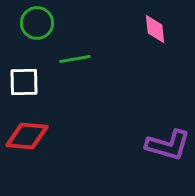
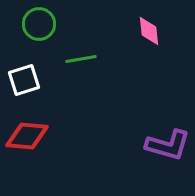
green circle: moved 2 px right, 1 px down
pink diamond: moved 6 px left, 2 px down
green line: moved 6 px right
white square: moved 2 px up; rotated 16 degrees counterclockwise
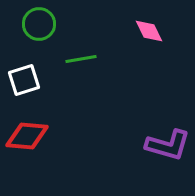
pink diamond: rotated 20 degrees counterclockwise
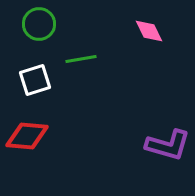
white square: moved 11 px right
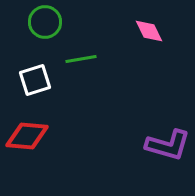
green circle: moved 6 px right, 2 px up
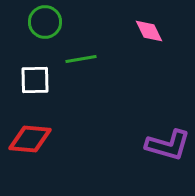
white square: rotated 16 degrees clockwise
red diamond: moved 3 px right, 3 px down
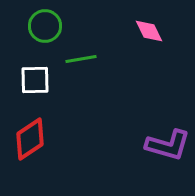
green circle: moved 4 px down
red diamond: rotated 39 degrees counterclockwise
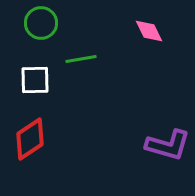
green circle: moved 4 px left, 3 px up
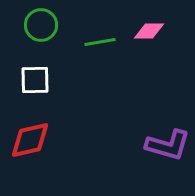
green circle: moved 2 px down
pink diamond: rotated 64 degrees counterclockwise
green line: moved 19 px right, 17 px up
red diamond: moved 1 px down; rotated 21 degrees clockwise
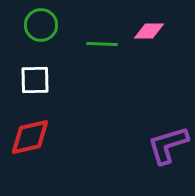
green line: moved 2 px right, 2 px down; rotated 12 degrees clockwise
red diamond: moved 3 px up
purple L-shape: rotated 147 degrees clockwise
